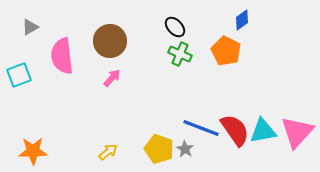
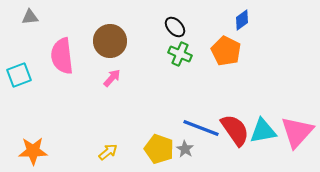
gray triangle: moved 10 px up; rotated 24 degrees clockwise
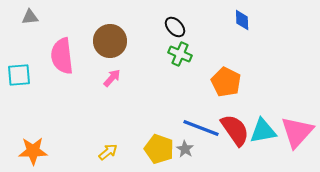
blue diamond: rotated 55 degrees counterclockwise
orange pentagon: moved 31 px down
cyan square: rotated 15 degrees clockwise
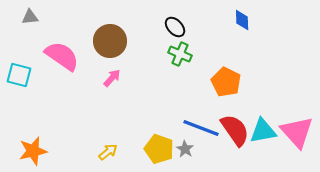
pink semicircle: rotated 132 degrees clockwise
cyan square: rotated 20 degrees clockwise
pink triangle: rotated 24 degrees counterclockwise
orange star: rotated 12 degrees counterclockwise
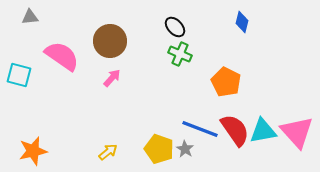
blue diamond: moved 2 px down; rotated 15 degrees clockwise
blue line: moved 1 px left, 1 px down
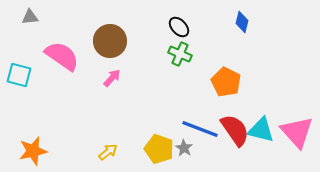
black ellipse: moved 4 px right
cyan triangle: moved 2 px left, 1 px up; rotated 24 degrees clockwise
gray star: moved 1 px left, 1 px up
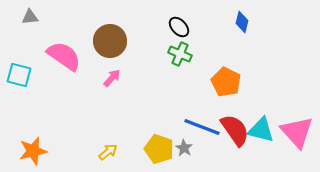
pink semicircle: moved 2 px right
blue line: moved 2 px right, 2 px up
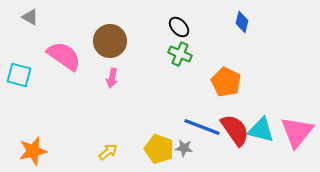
gray triangle: rotated 36 degrees clockwise
pink arrow: rotated 150 degrees clockwise
pink triangle: rotated 21 degrees clockwise
gray star: rotated 24 degrees counterclockwise
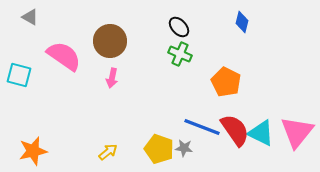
cyan triangle: moved 3 px down; rotated 12 degrees clockwise
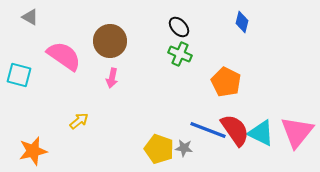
blue line: moved 6 px right, 3 px down
yellow arrow: moved 29 px left, 31 px up
